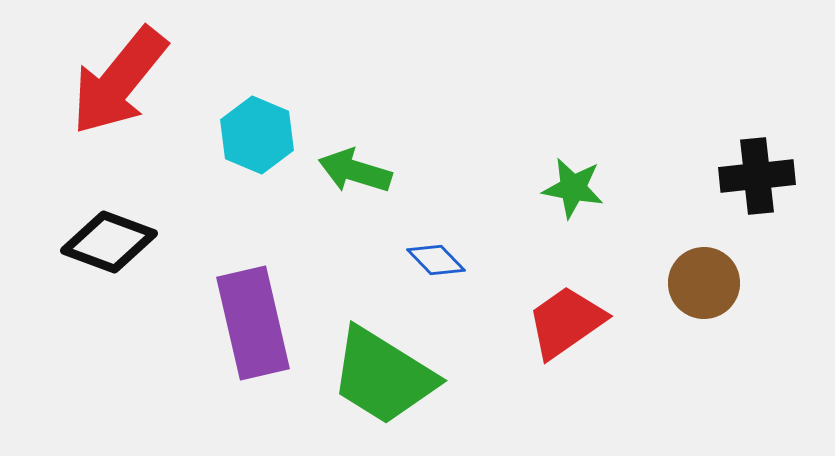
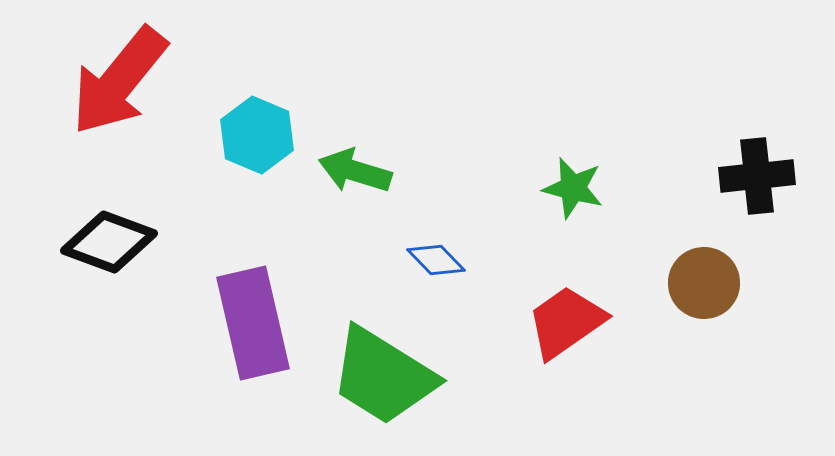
green star: rotated 4 degrees clockwise
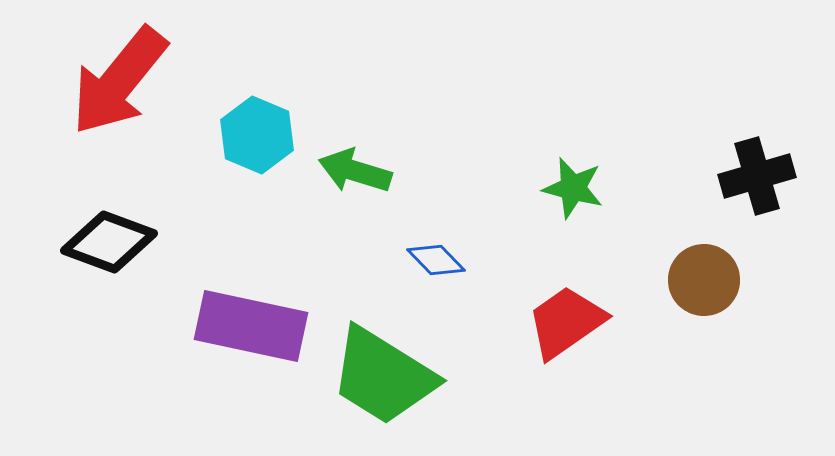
black cross: rotated 10 degrees counterclockwise
brown circle: moved 3 px up
purple rectangle: moved 2 px left, 3 px down; rotated 65 degrees counterclockwise
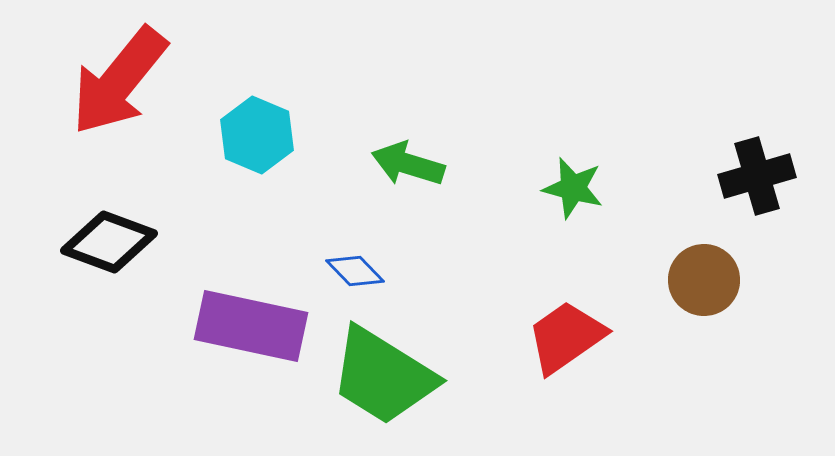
green arrow: moved 53 px right, 7 px up
blue diamond: moved 81 px left, 11 px down
red trapezoid: moved 15 px down
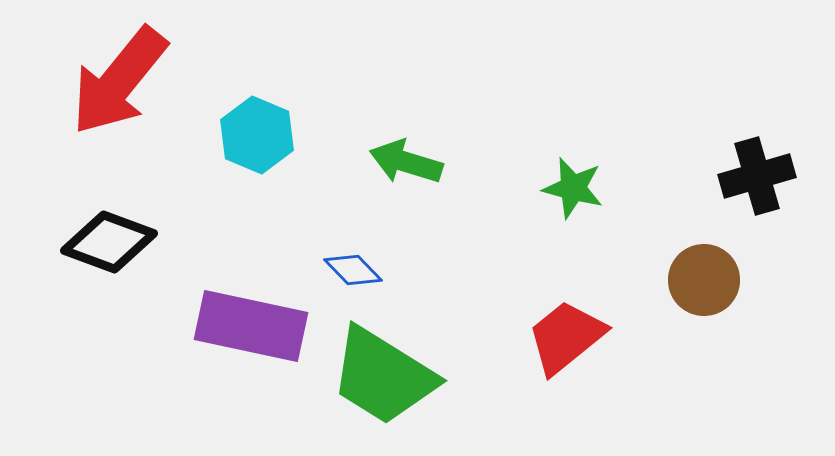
green arrow: moved 2 px left, 2 px up
blue diamond: moved 2 px left, 1 px up
red trapezoid: rotated 4 degrees counterclockwise
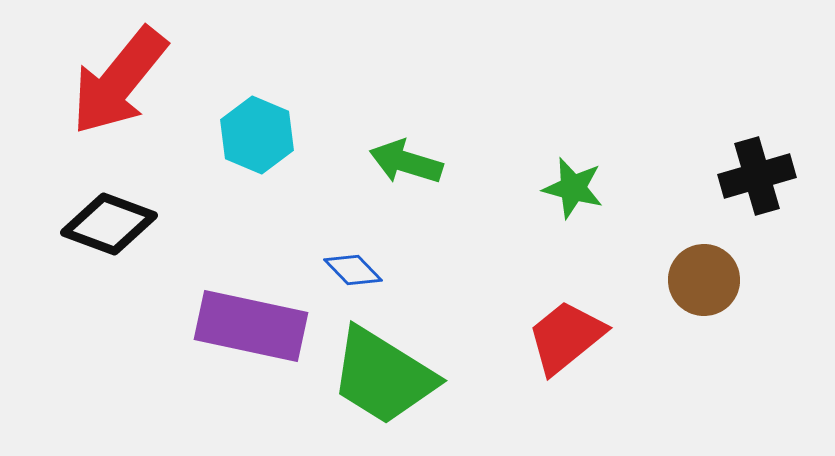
black diamond: moved 18 px up
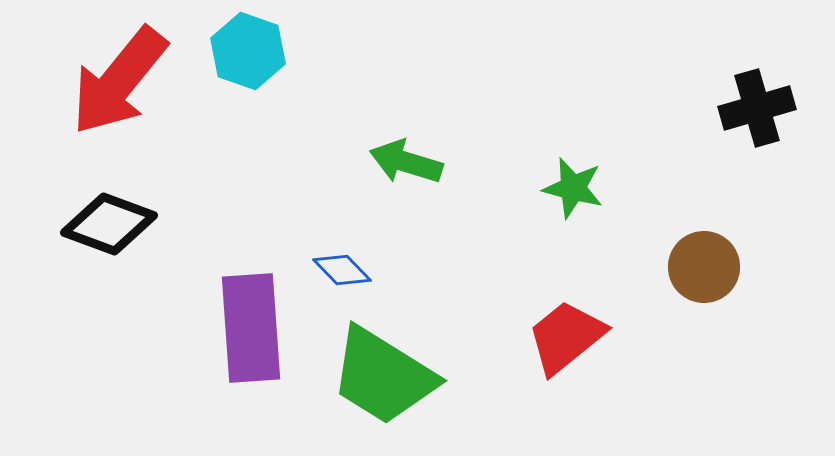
cyan hexagon: moved 9 px left, 84 px up; rotated 4 degrees counterclockwise
black cross: moved 68 px up
blue diamond: moved 11 px left
brown circle: moved 13 px up
purple rectangle: moved 2 px down; rotated 74 degrees clockwise
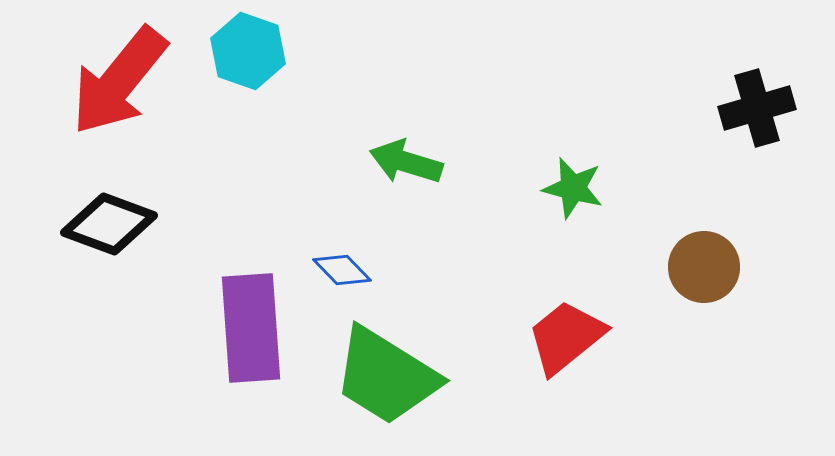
green trapezoid: moved 3 px right
